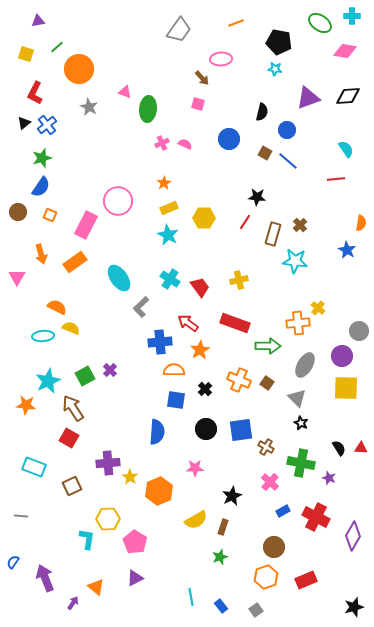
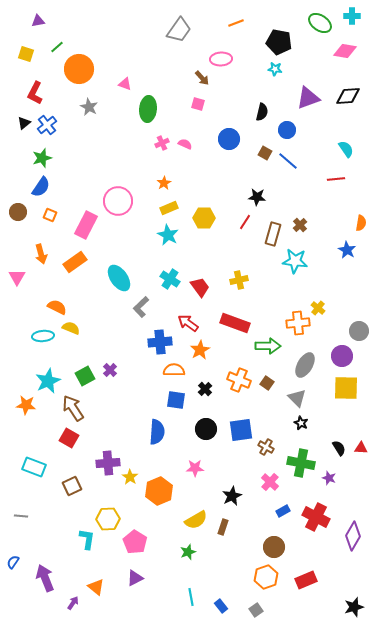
pink triangle at (125, 92): moved 8 px up
green star at (220, 557): moved 32 px left, 5 px up
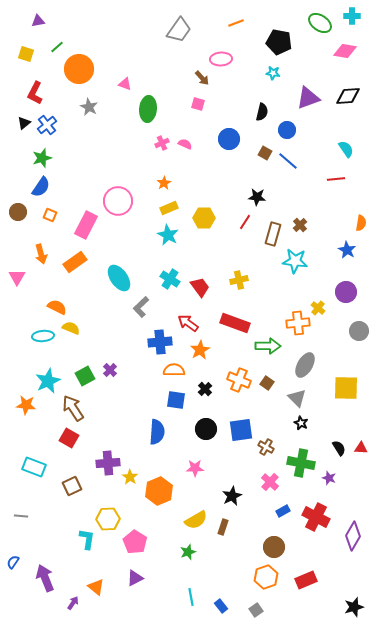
cyan star at (275, 69): moved 2 px left, 4 px down
purple circle at (342, 356): moved 4 px right, 64 px up
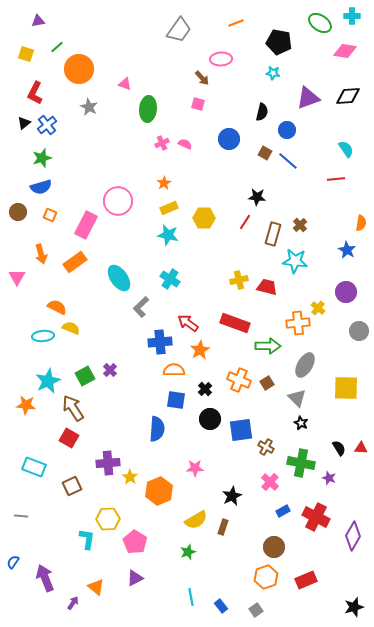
blue semicircle at (41, 187): rotated 40 degrees clockwise
cyan star at (168, 235): rotated 15 degrees counterclockwise
red trapezoid at (200, 287): moved 67 px right; rotated 40 degrees counterclockwise
brown square at (267, 383): rotated 24 degrees clockwise
black circle at (206, 429): moved 4 px right, 10 px up
blue semicircle at (157, 432): moved 3 px up
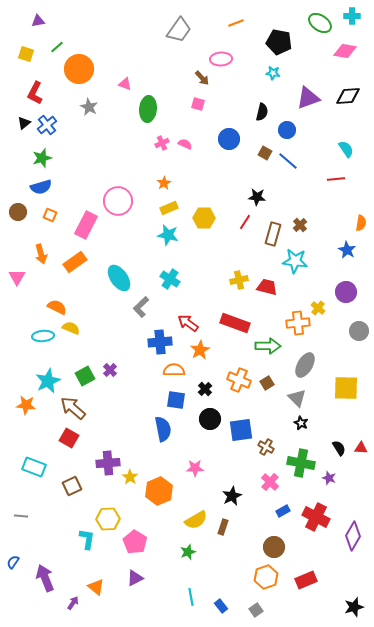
brown arrow at (73, 408): rotated 16 degrees counterclockwise
blue semicircle at (157, 429): moved 6 px right; rotated 15 degrees counterclockwise
